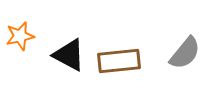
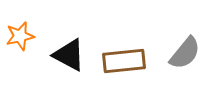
brown rectangle: moved 5 px right
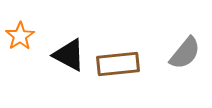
orange star: rotated 20 degrees counterclockwise
brown rectangle: moved 6 px left, 3 px down
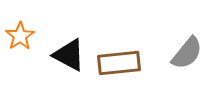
gray semicircle: moved 2 px right
brown rectangle: moved 1 px right, 1 px up
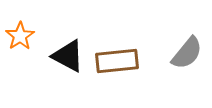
black triangle: moved 1 px left, 1 px down
brown rectangle: moved 2 px left, 2 px up
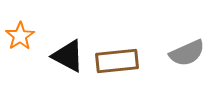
gray semicircle: rotated 27 degrees clockwise
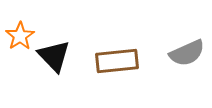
black triangle: moved 14 px left; rotated 18 degrees clockwise
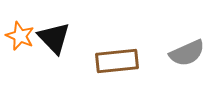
orange star: rotated 16 degrees counterclockwise
black triangle: moved 18 px up
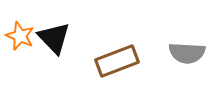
gray semicircle: rotated 27 degrees clockwise
brown rectangle: rotated 15 degrees counterclockwise
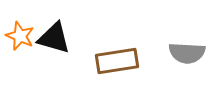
black triangle: rotated 30 degrees counterclockwise
brown rectangle: rotated 12 degrees clockwise
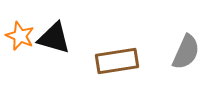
gray semicircle: moved 1 px left, 1 px up; rotated 69 degrees counterclockwise
